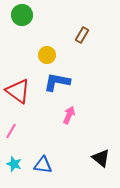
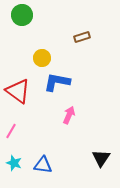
brown rectangle: moved 2 px down; rotated 42 degrees clockwise
yellow circle: moved 5 px left, 3 px down
black triangle: rotated 24 degrees clockwise
cyan star: moved 1 px up
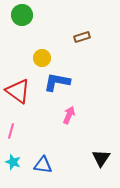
pink line: rotated 14 degrees counterclockwise
cyan star: moved 1 px left, 1 px up
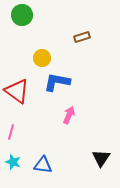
red triangle: moved 1 px left
pink line: moved 1 px down
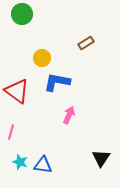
green circle: moved 1 px up
brown rectangle: moved 4 px right, 6 px down; rotated 14 degrees counterclockwise
cyan star: moved 7 px right
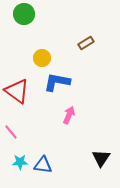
green circle: moved 2 px right
pink line: rotated 56 degrees counterclockwise
cyan star: rotated 21 degrees counterclockwise
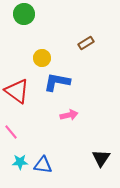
pink arrow: rotated 54 degrees clockwise
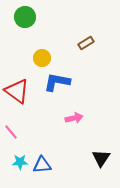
green circle: moved 1 px right, 3 px down
pink arrow: moved 5 px right, 3 px down
blue triangle: moved 1 px left; rotated 12 degrees counterclockwise
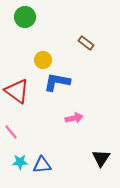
brown rectangle: rotated 70 degrees clockwise
yellow circle: moved 1 px right, 2 px down
